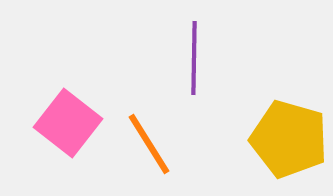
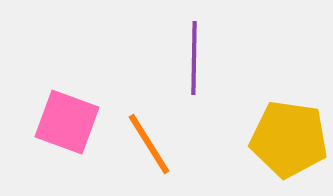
pink square: moved 1 px left, 1 px up; rotated 18 degrees counterclockwise
yellow pentagon: rotated 8 degrees counterclockwise
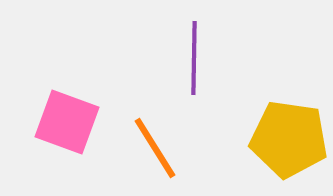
orange line: moved 6 px right, 4 px down
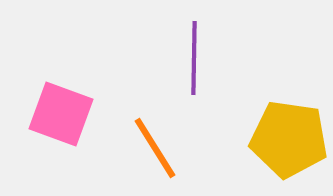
pink square: moved 6 px left, 8 px up
